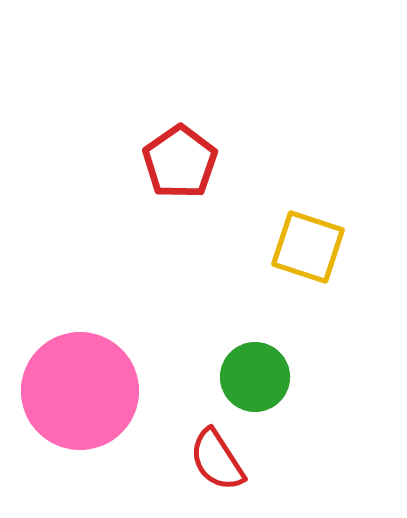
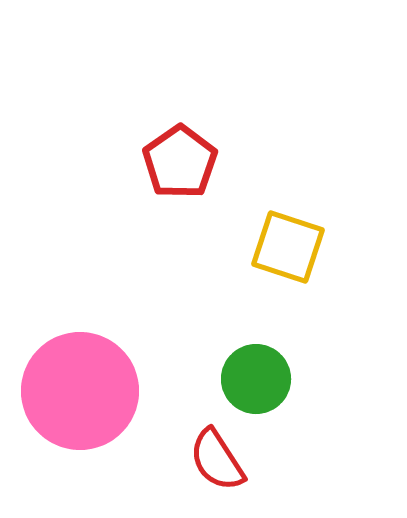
yellow square: moved 20 px left
green circle: moved 1 px right, 2 px down
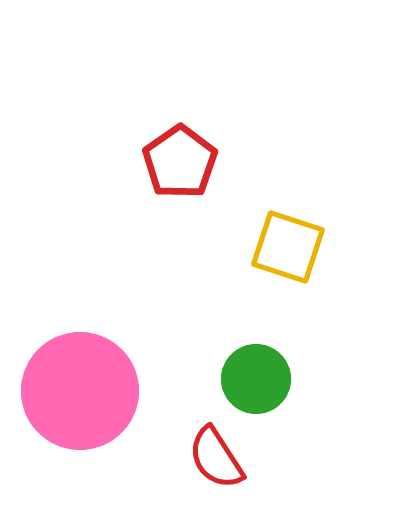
red semicircle: moved 1 px left, 2 px up
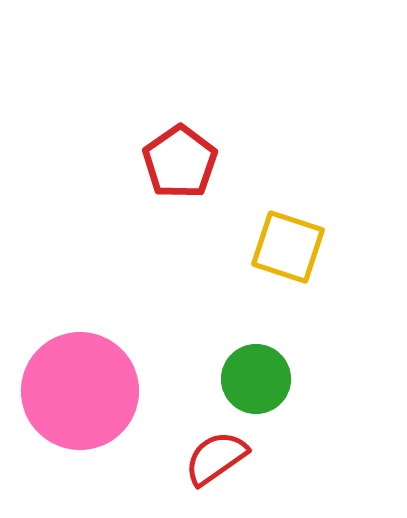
red semicircle: rotated 88 degrees clockwise
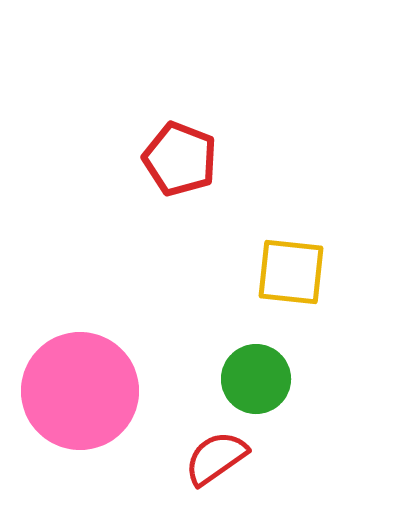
red pentagon: moved 3 px up; rotated 16 degrees counterclockwise
yellow square: moved 3 px right, 25 px down; rotated 12 degrees counterclockwise
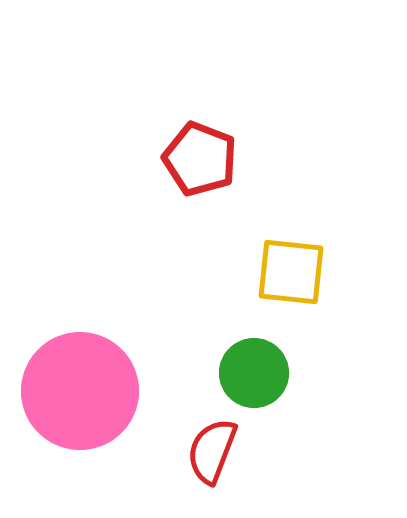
red pentagon: moved 20 px right
green circle: moved 2 px left, 6 px up
red semicircle: moved 4 px left, 7 px up; rotated 34 degrees counterclockwise
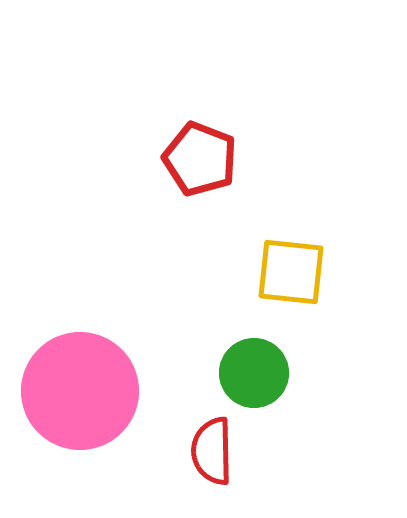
red semicircle: rotated 22 degrees counterclockwise
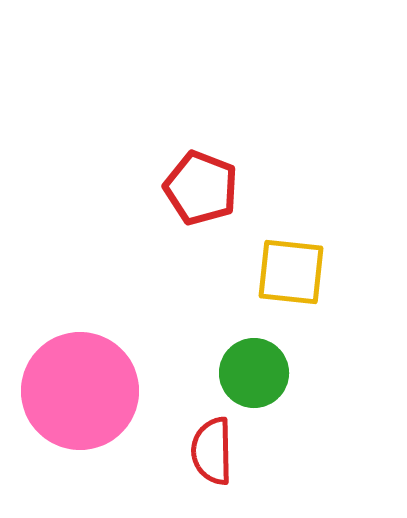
red pentagon: moved 1 px right, 29 px down
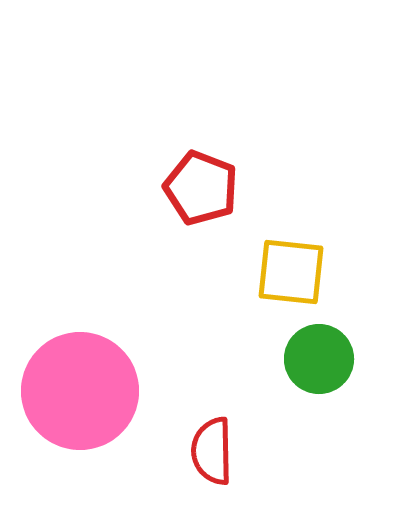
green circle: moved 65 px right, 14 px up
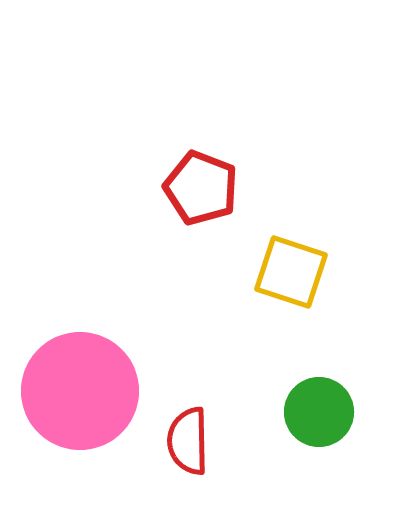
yellow square: rotated 12 degrees clockwise
green circle: moved 53 px down
red semicircle: moved 24 px left, 10 px up
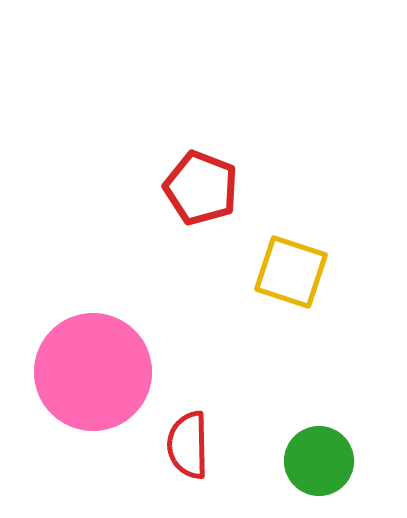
pink circle: moved 13 px right, 19 px up
green circle: moved 49 px down
red semicircle: moved 4 px down
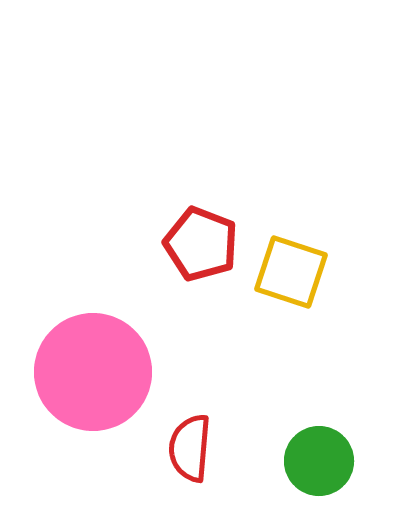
red pentagon: moved 56 px down
red semicircle: moved 2 px right, 3 px down; rotated 6 degrees clockwise
